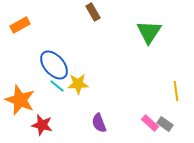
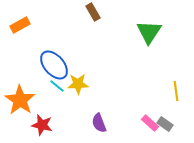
orange star: rotated 12 degrees clockwise
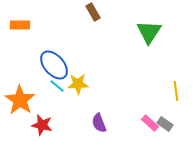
orange rectangle: rotated 30 degrees clockwise
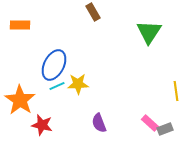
blue ellipse: rotated 68 degrees clockwise
cyan line: rotated 63 degrees counterclockwise
gray rectangle: moved 5 px down; rotated 56 degrees counterclockwise
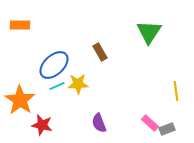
brown rectangle: moved 7 px right, 40 px down
blue ellipse: rotated 20 degrees clockwise
gray rectangle: moved 2 px right
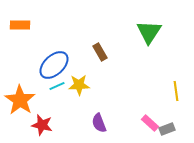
yellow star: moved 1 px right, 1 px down
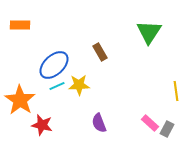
gray rectangle: rotated 42 degrees counterclockwise
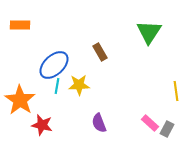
cyan line: rotated 56 degrees counterclockwise
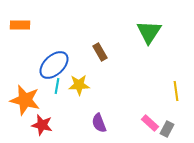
orange star: moved 5 px right; rotated 20 degrees counterclockwise
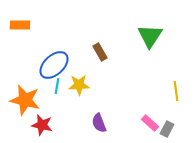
green triangle: moved 1 px right, 4 px down
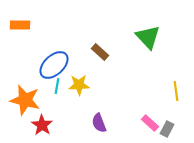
green triangle: moved 2 px left, 1 px down; rotated 16 degrees counterclockwise
brown rectangle: rotated 18 degrees counterclockwise
red star: rotated 20 degrees clockwise
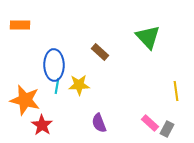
blue ellipse: rotated 48 degrees counterclockwise
